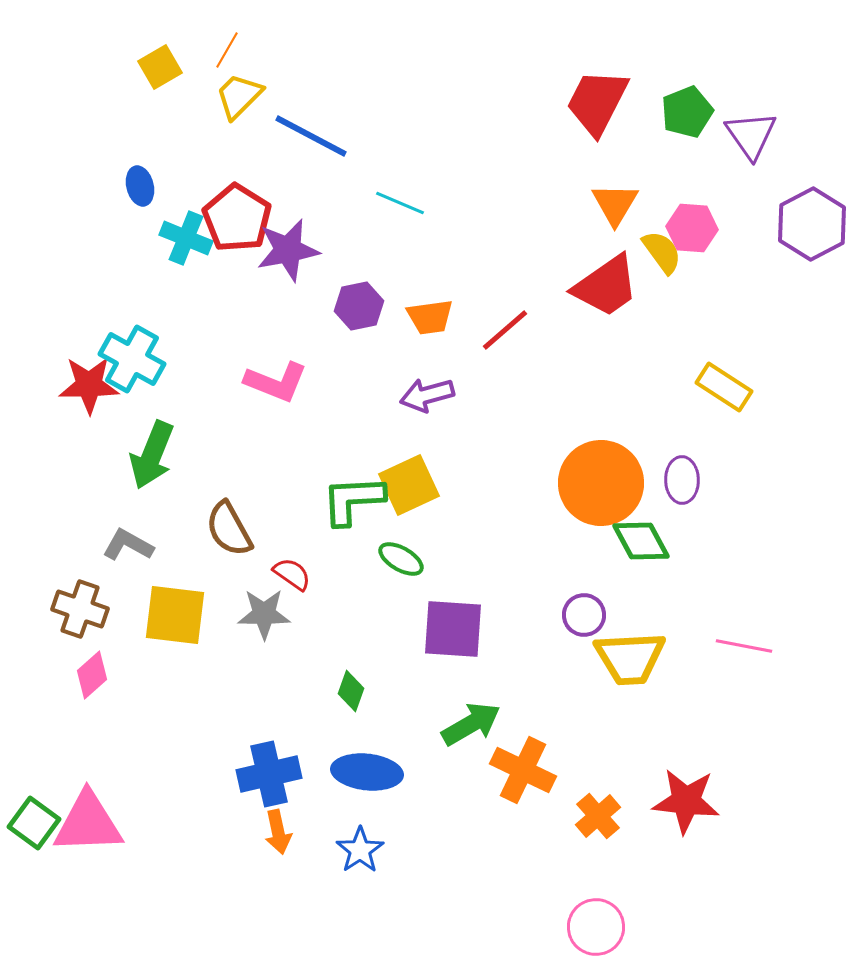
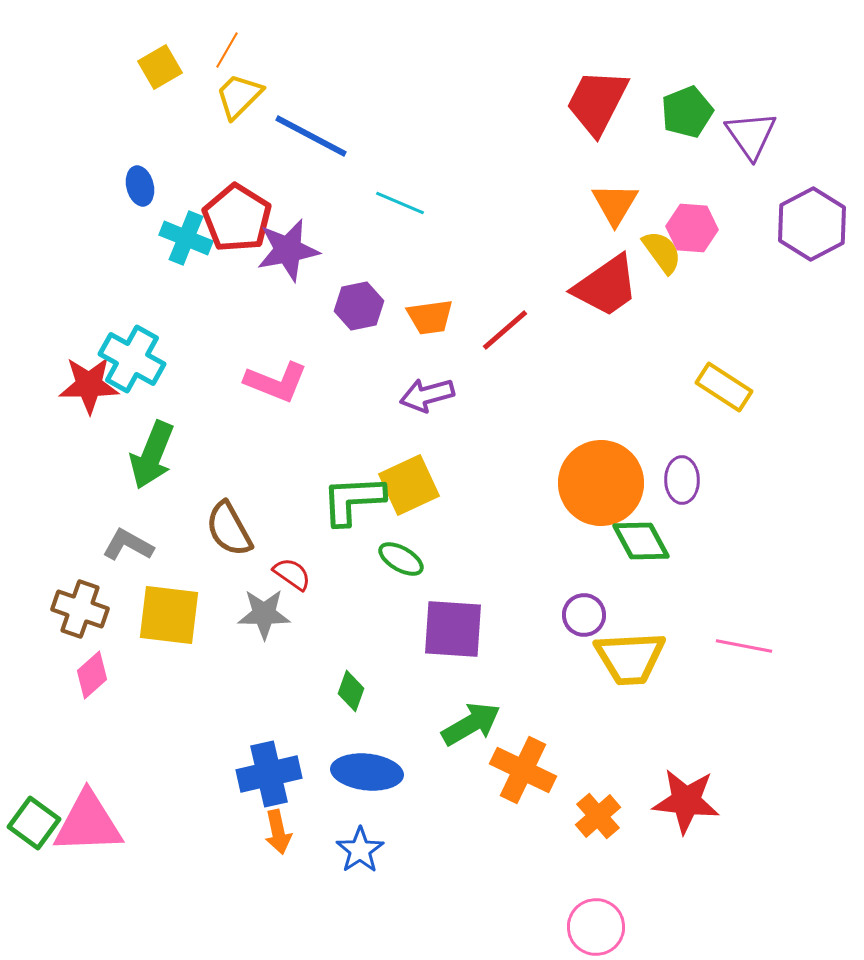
yellow square at (175, 615): moved 6 px left
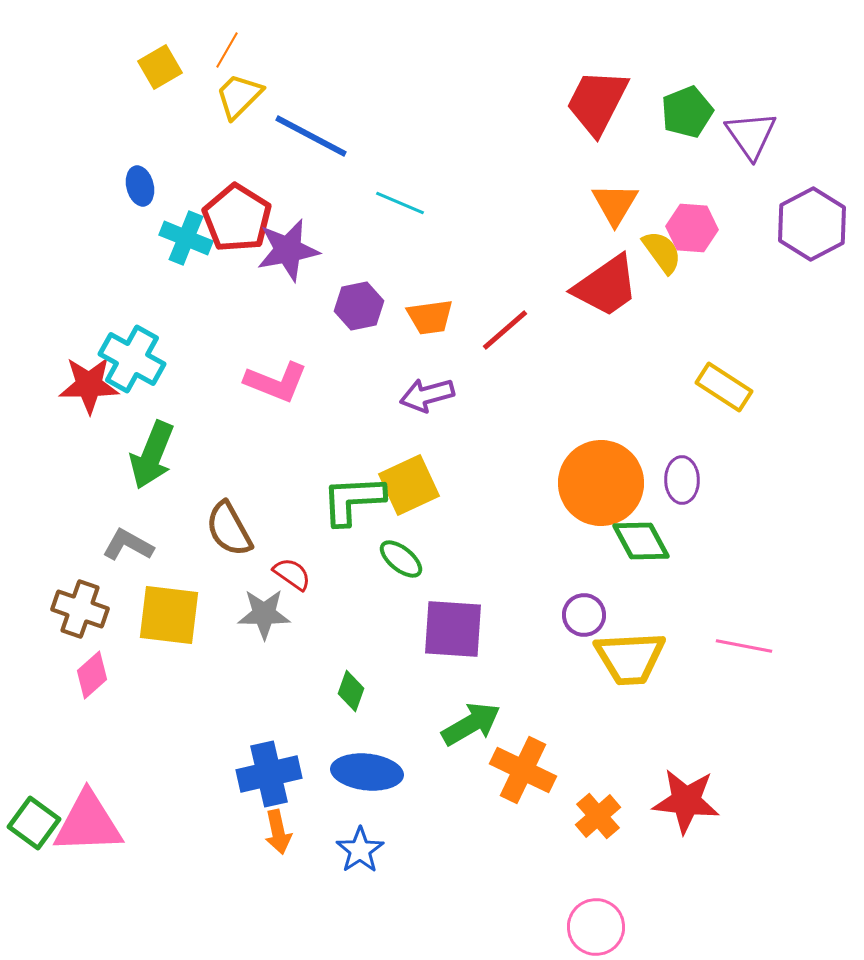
green ellipse at (401, 559): rotated 9 degrees clockwise
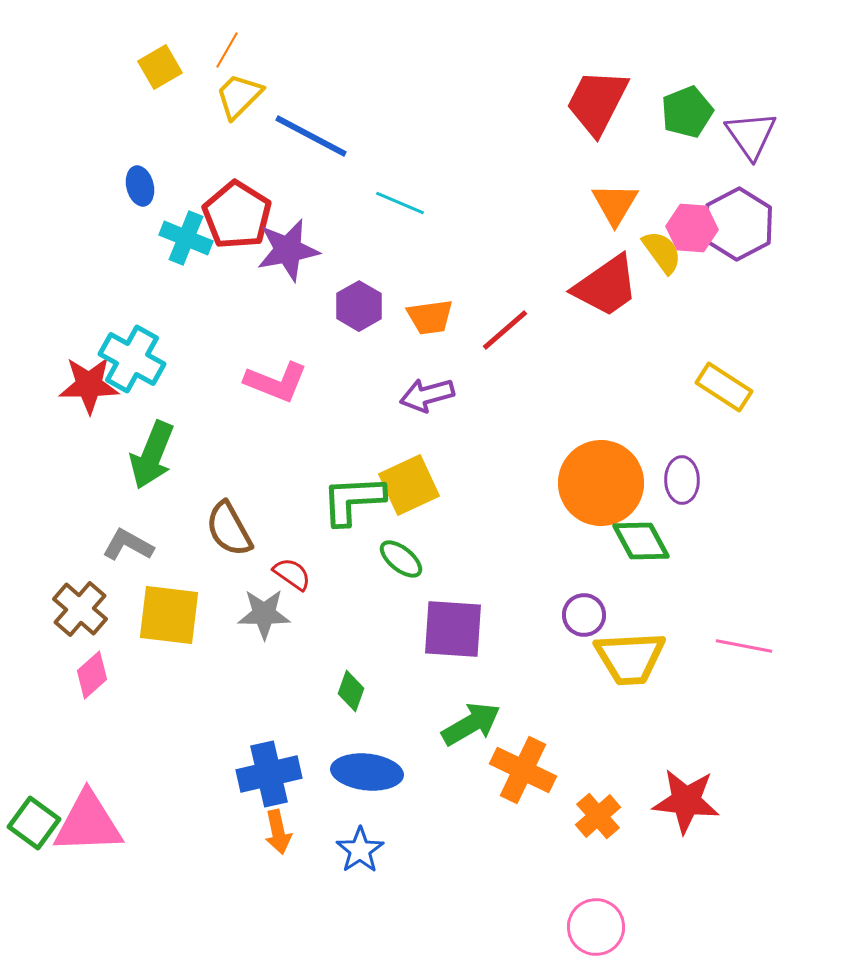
red pentagon at (237, 218): moved 3 px up
purple hexagon at (812, 224): moved 74 px left
purple hexagon at (359, 306): rotated 18 degrees counterclockwise
brown cross at (80, 609): rotated 22 degrees clockwise
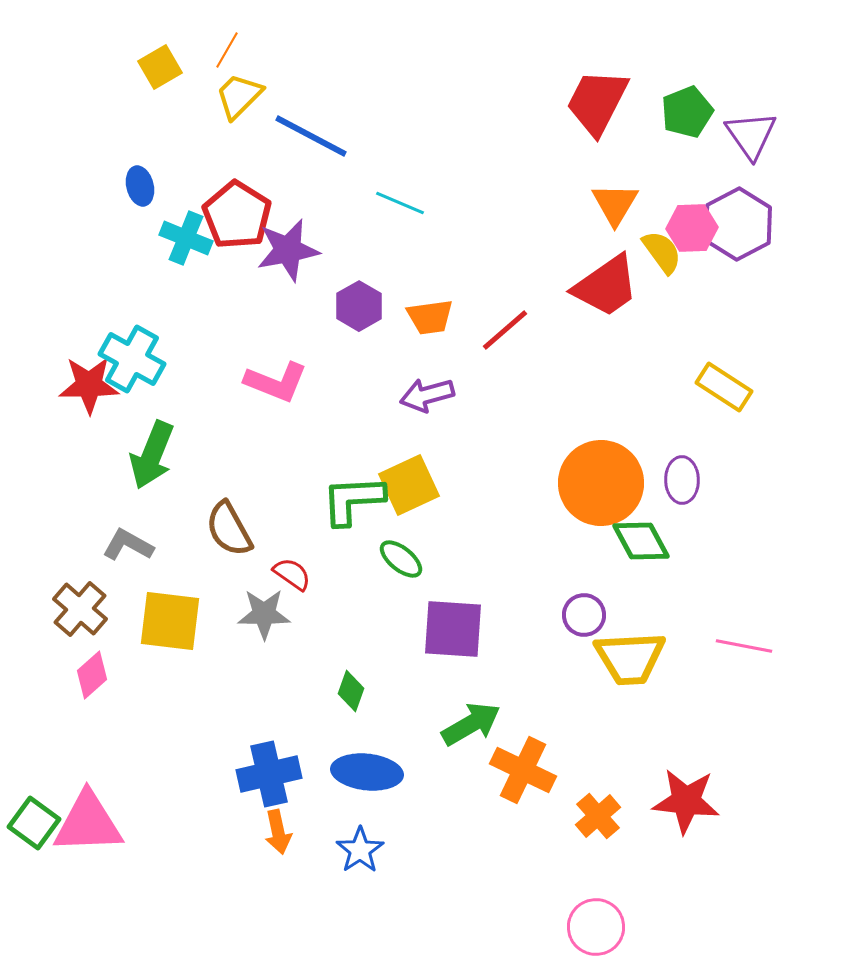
pink hexagon at (692, 228): rotated 6 degrees counterclockwise
yellow square at (169, 615): moved 1 px right, 6 px down
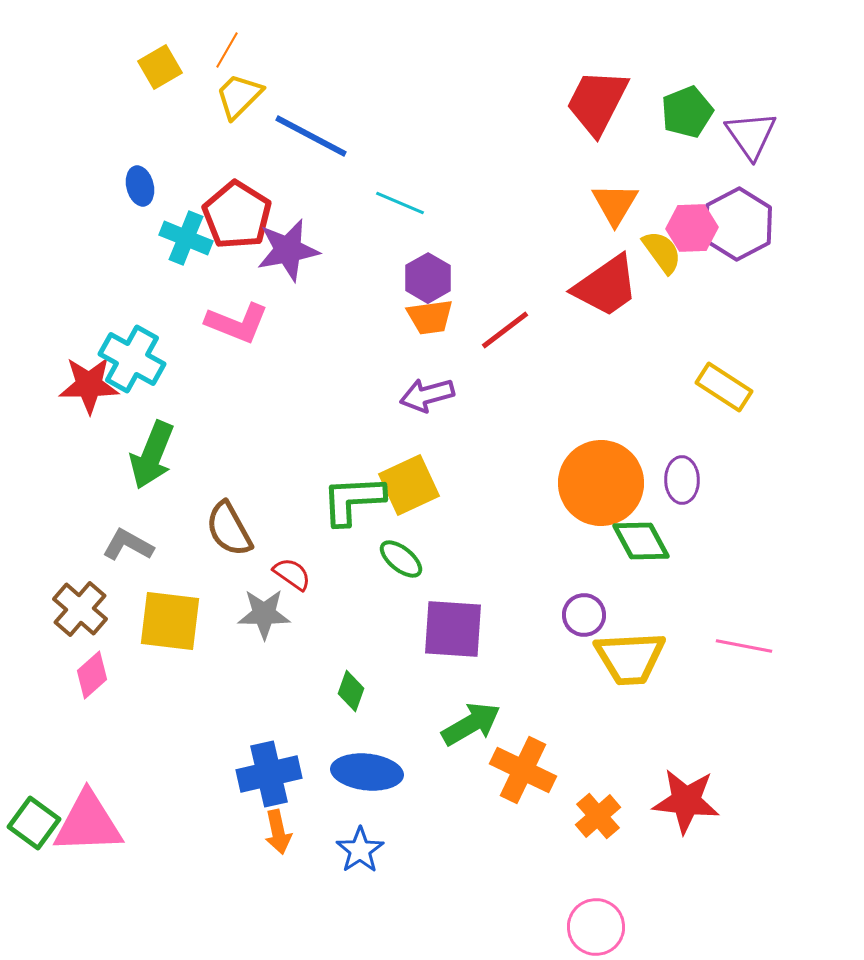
purple hexagon at (359, 306): moved 69 px right, 28 px up
red line at (505, 330): rotated 4 degrees clockwise
pink L-shape at (276, 382): moved 39 px left, 59 px up
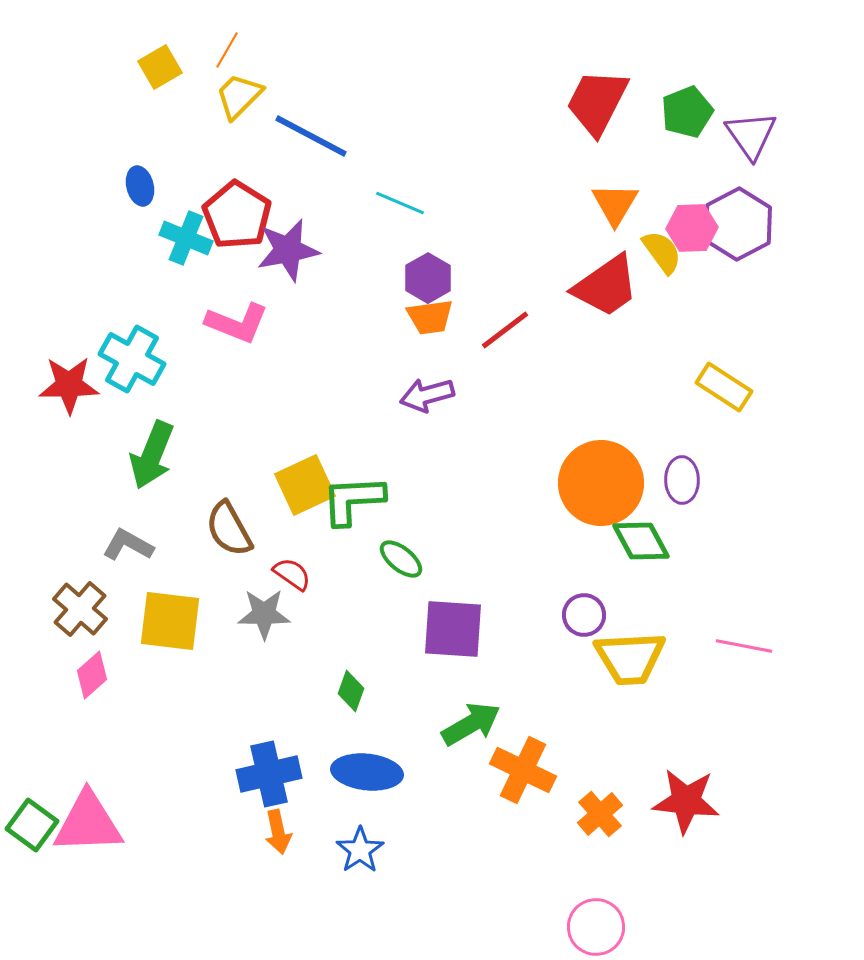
red star at (89, 385): moved 20 px left
yellow square at (409, 485): moved 104 px left
orange cross at (598, 816): moved 2 px right, 2 px up
green square at (34, 823): moved 2 px left, 2 px down
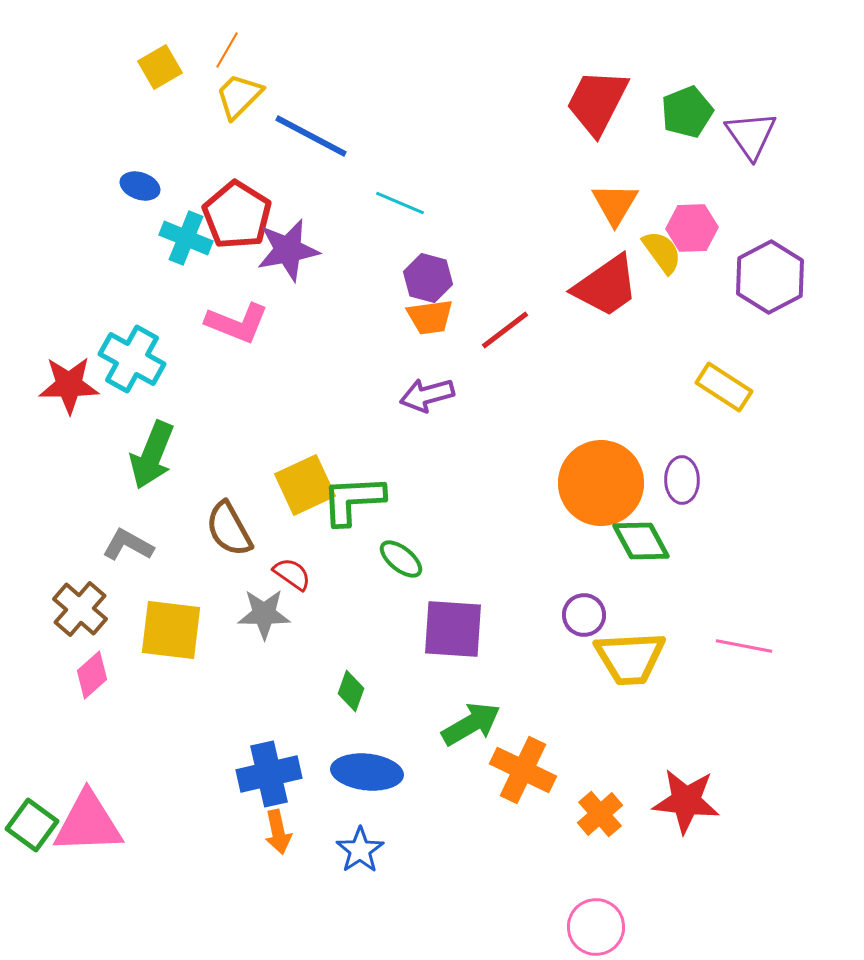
blue ellipse at (140, 186): rotated 57 degrees counterclockwise
purple hexagon at (738, 224): moved 32 px right, 53 px down
purple hexagon at (428, 278): rotated 15 degrees counterclockwise
yellow square at (170, 621): moved 1 px right, 9 px down
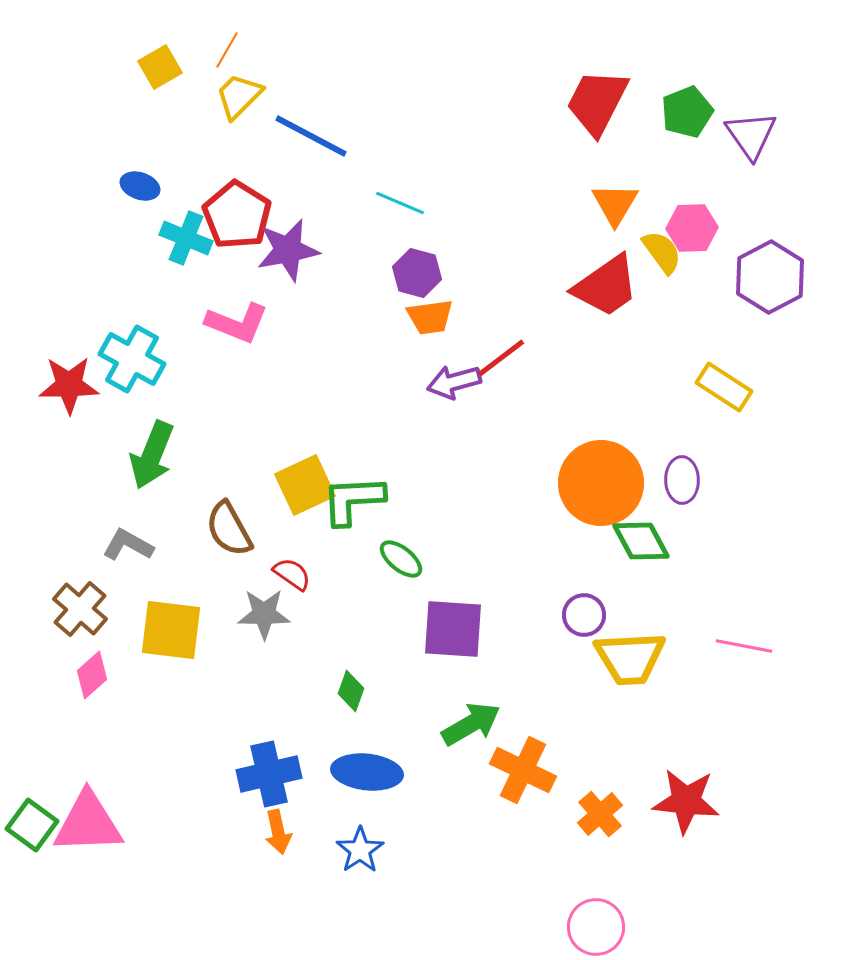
purple hexagon at (428, 278): moved 11 px left, 5 px up
red line at (505, 330): moved 4 px left, 28 px down
purple arrow at (427, 395): moved 27 px right, 13 px up
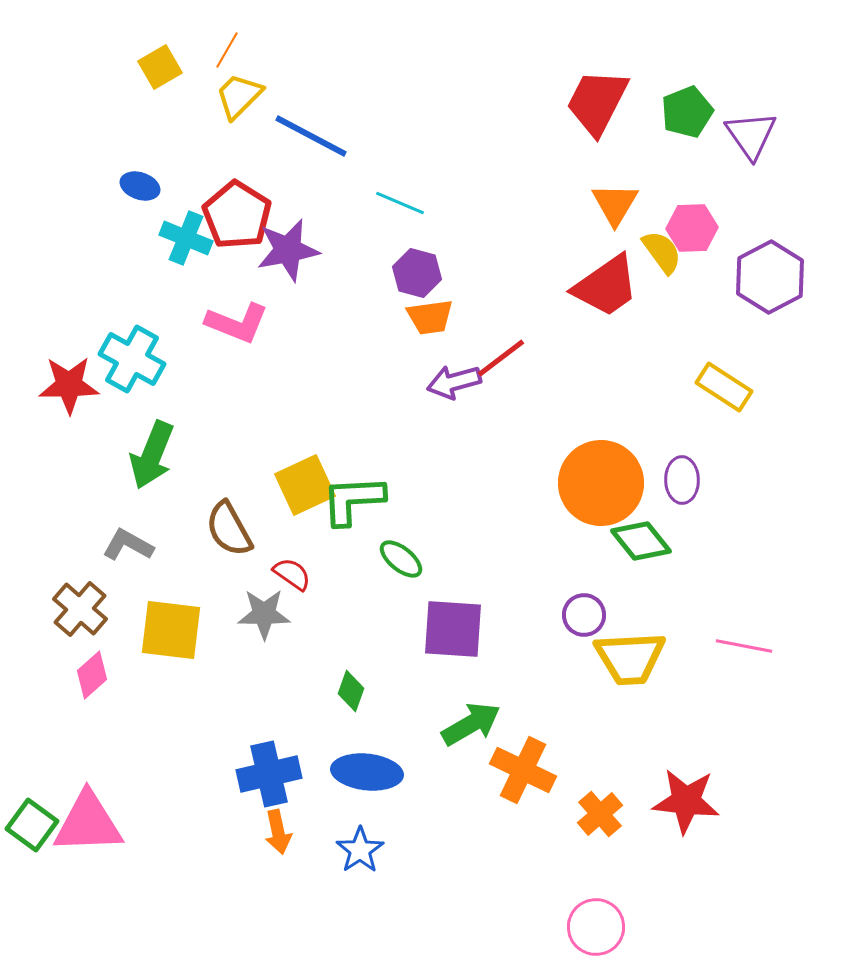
green diamond at (641, 541): rotated 10 degrees counterclockwise
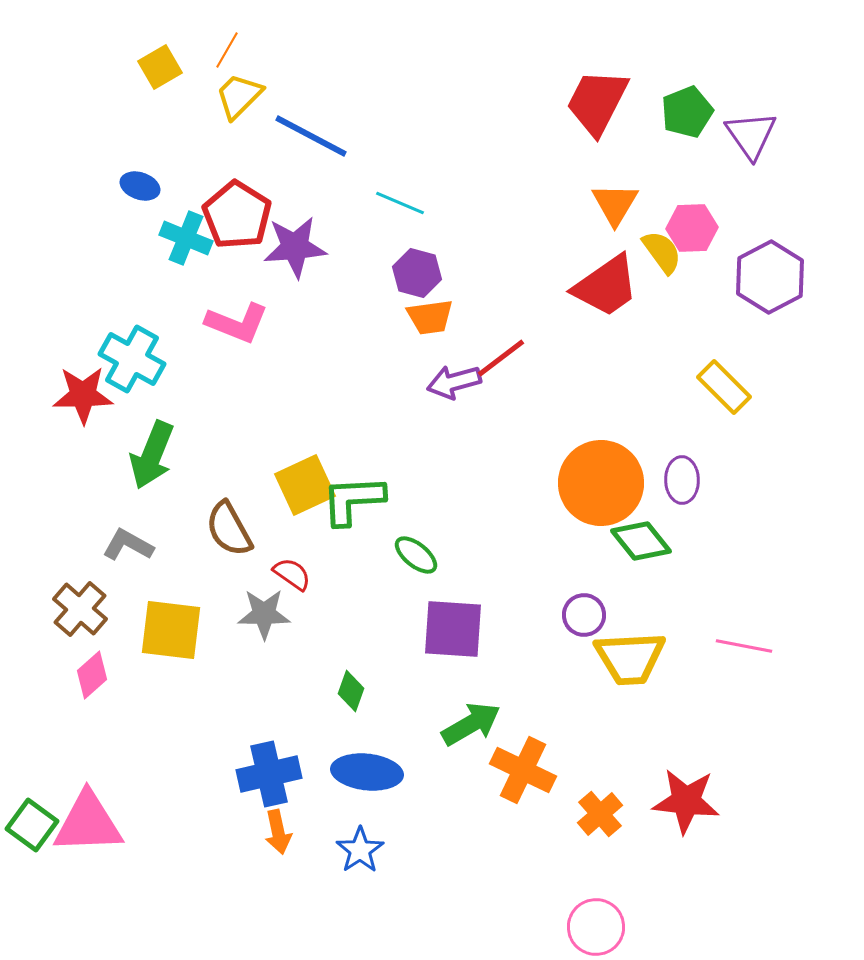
purple star at (288, 250): moved 7 px right, 3 px up; rotated 6 degrees clockwise
red star at (69, 385): moved 14 px right, 10 px down
yellow rectangle at (724, 387): rotated 12 degrees clockwise
green ellipse at (401, 559): moved 15 px right, 4 px up
